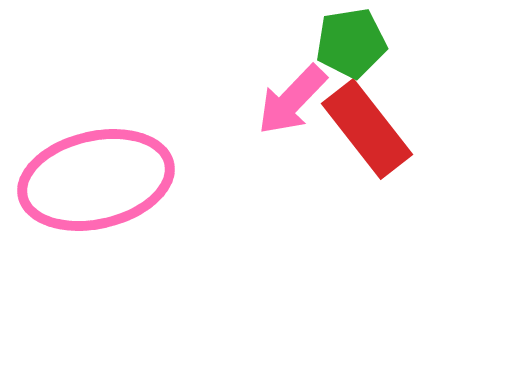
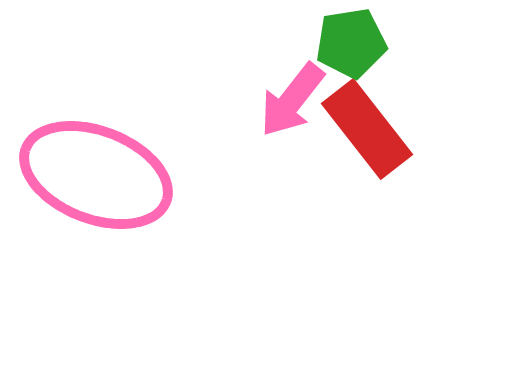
pink arrow: rotated 6 degrees counterclockwise
pink ellipse: moved 5 px up; rotated 34 degrees clockwise
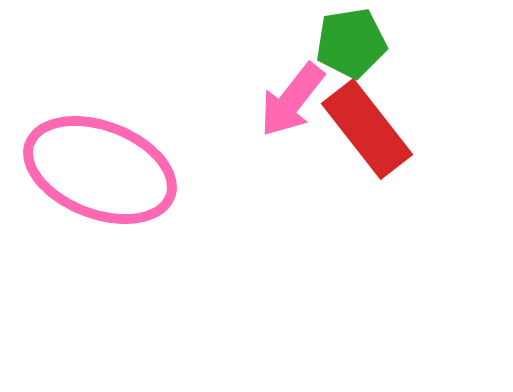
pink ellipse: moved 4 px right, 5 px up
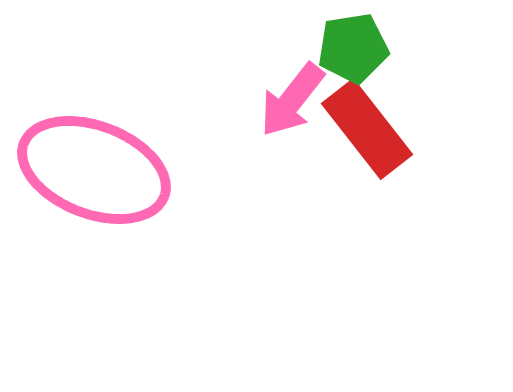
green pentagon: moved 2 px right, 5 px down
pink ellipse: moved 6 px left
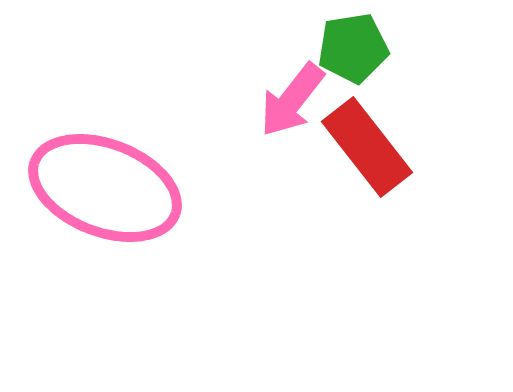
red rectangle: moved 18 px down
pink ellipse: moved 11 px right, 18 px down
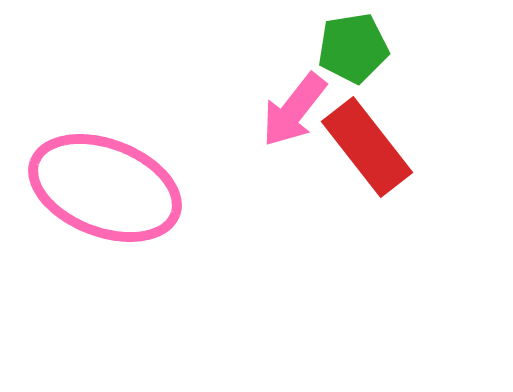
pink arrow: moved 2 px right, 10 px down
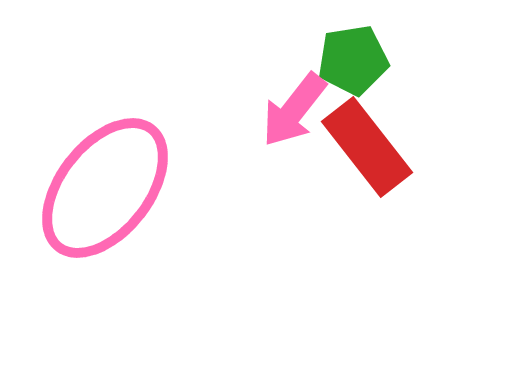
green pentagon: moved 12 px down
pink ellipse: rotated 73 degrees counterclockwise
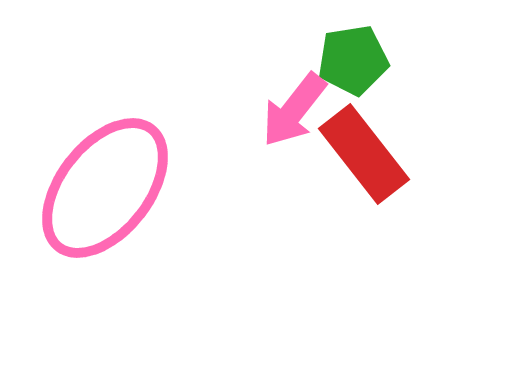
red rectangle: moved 3 px left, 7 px down
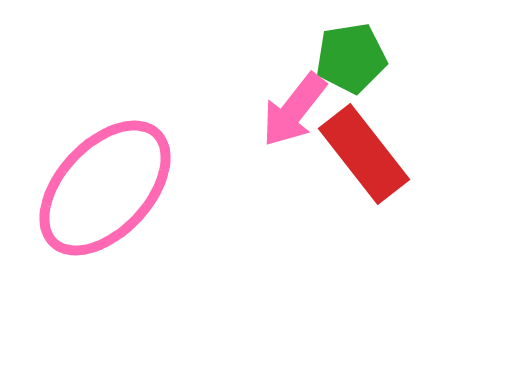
green pentagon: moved 2 px left, 2 px up
pink ellipse: rotated 5 degrees clockwise
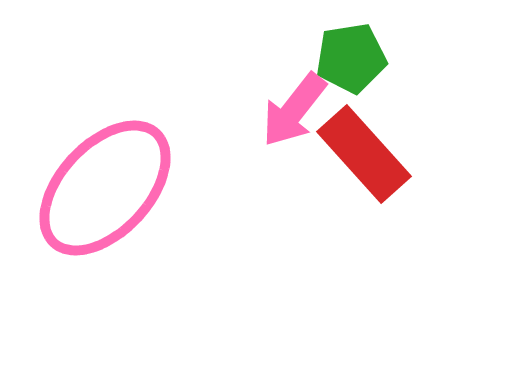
red rectangle: rotated 4 degrees counterclockwise
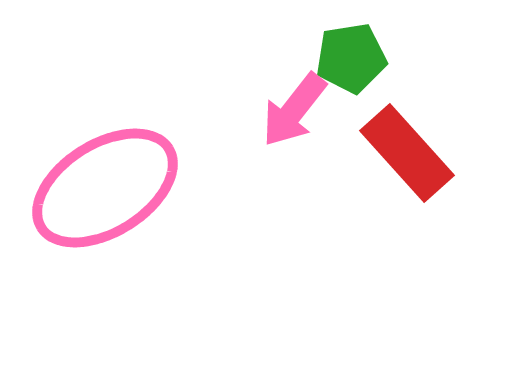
red rectangle: moved 43 px right, 1 px up
pink ellipse: rotated 15 degrees clockwise
